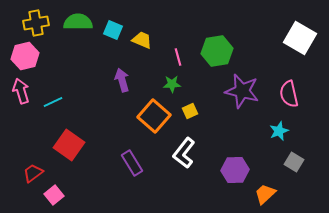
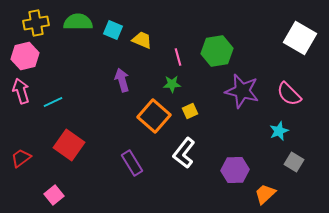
pink semicircle: rotated 32 degrees counterclockwise
red trapezoid: moved 12 px left, 15 px up
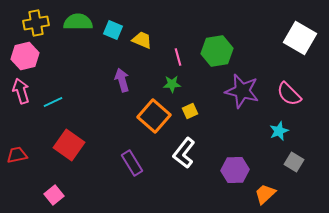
red trapezoid: moved 4 px left, 3 px up; rotated 25 degrees clockwise
